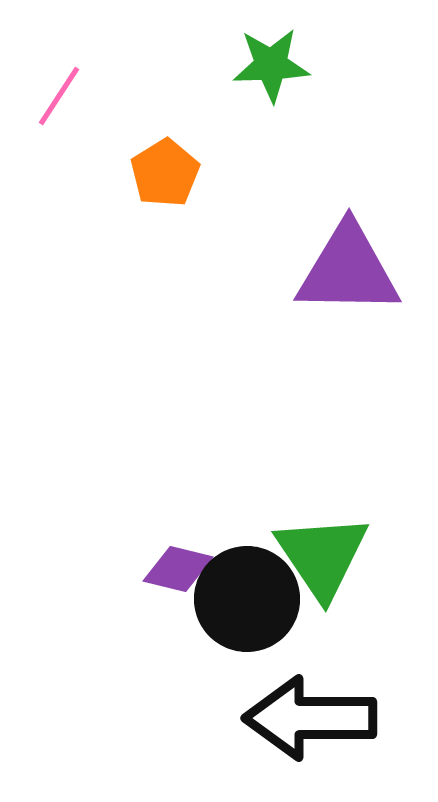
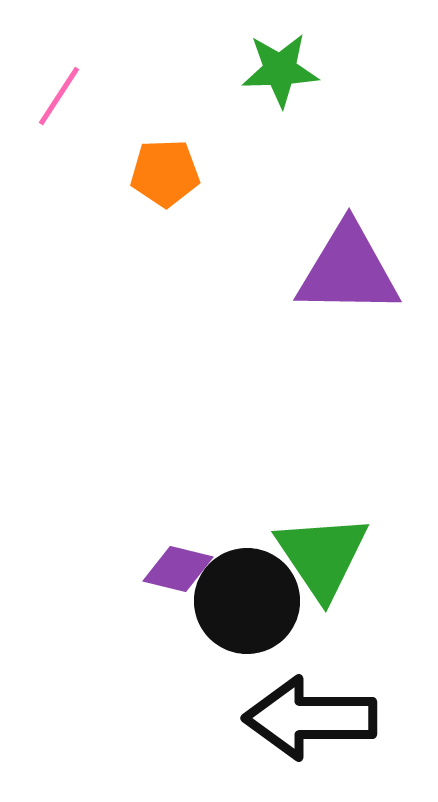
green star: moved 9 px right, 5 px down
orange pentagon: rotated 30 degrees clockwise
black circle: moved 2 px down
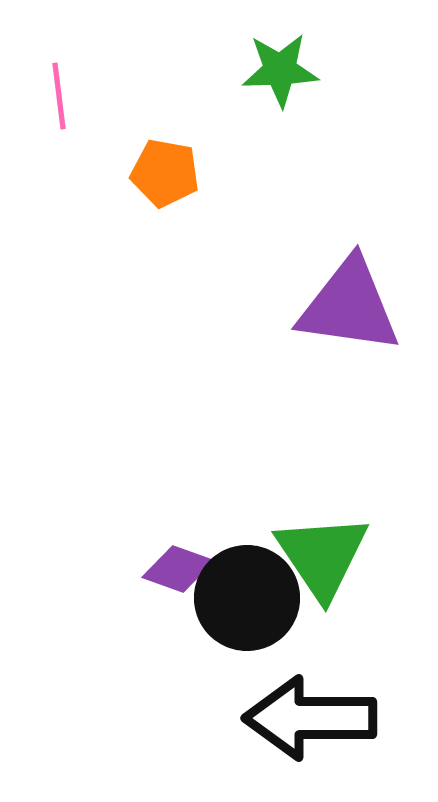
pink line: rotated 40 degrees counterclockwise
orange pentagon: rotated 12 degrees clockwise
purple triangle: moved 1 px right, 36 px down; rotated 7 degrees clockwise
purple diamond: rotated 6 degrees clockwise
black circle: moved 3 px up
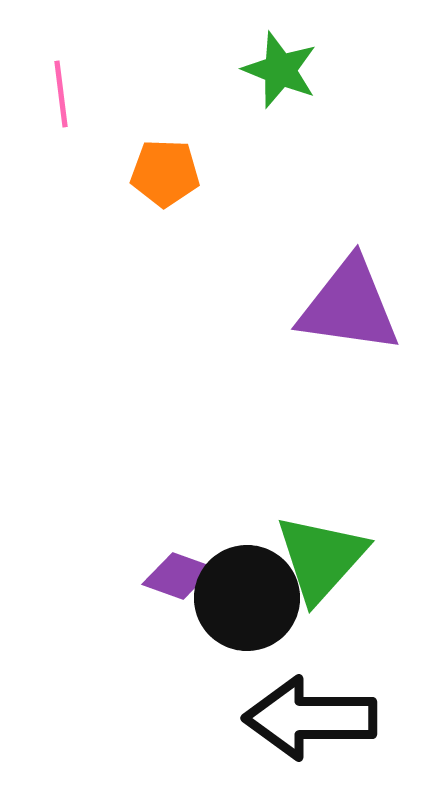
green star: rotated 24 degrees clockwise
pink line: moved 2 px right, 2 px up
orange pentagon: rotated 8 degrees counterclockwise
green triangle: moved 1 px left, 2 px down; rotated 16 degrees clockwise
purple diamond: moved 7 px down
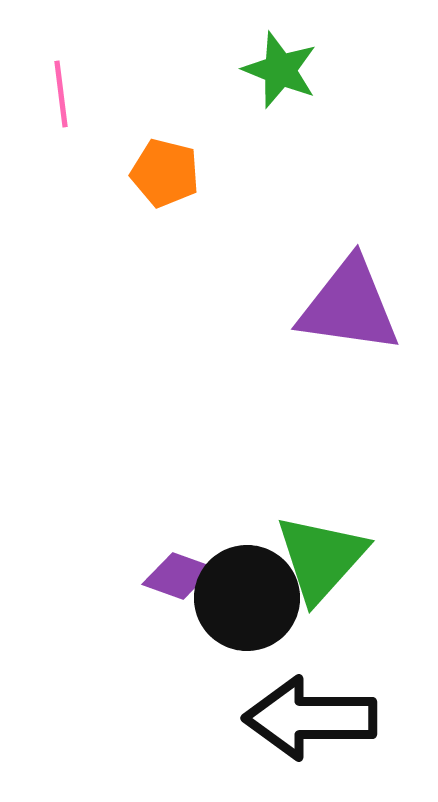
orange pentagon: rotated 12 degrees clockwise
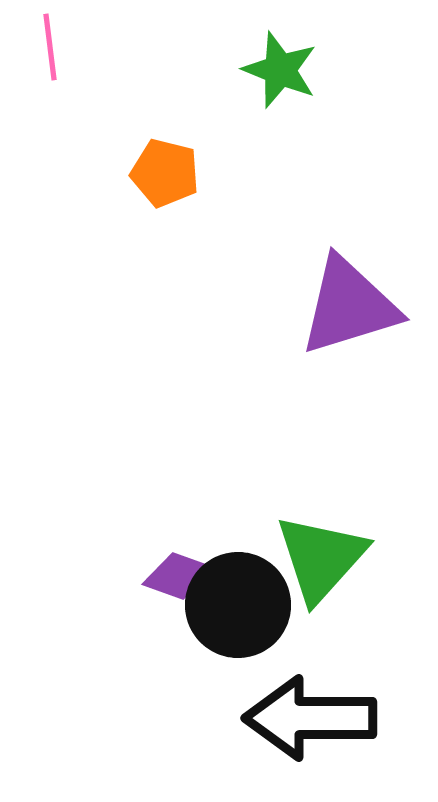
pink line: moved 11 px left, 47 px up
purple triangle: rotated 25 degrees counterclockwise
black circle: moved 9 px left, 7 px down
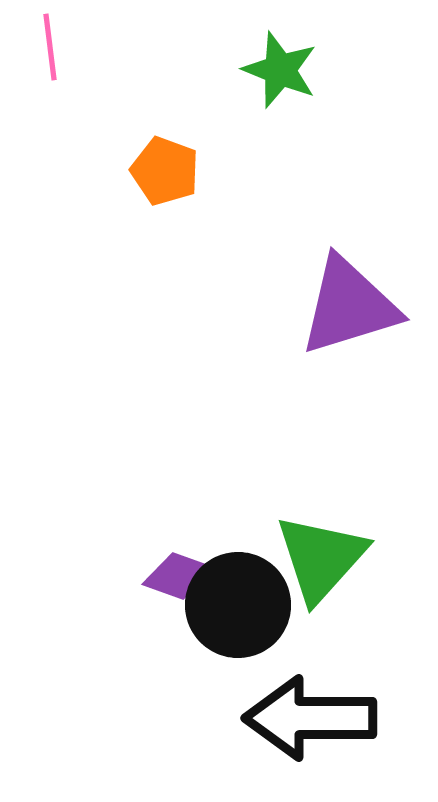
orange pentagon: moved 2 px up; rotated 6 degrees clockwise
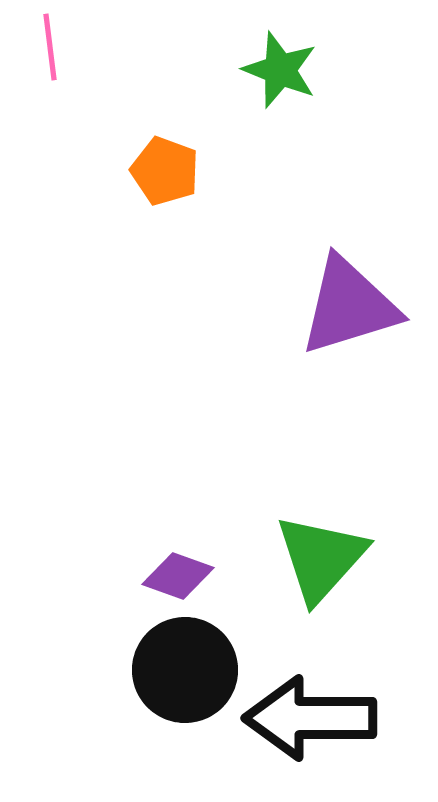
black circle: moved 53 px left, 65 px down
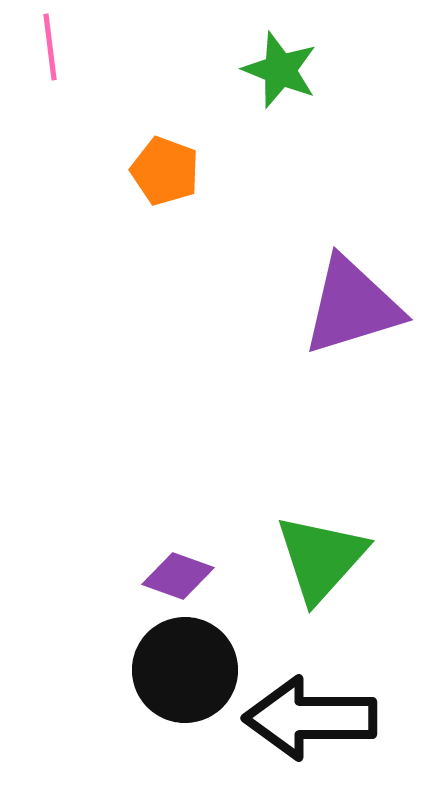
purple triangle: moved 3 px right
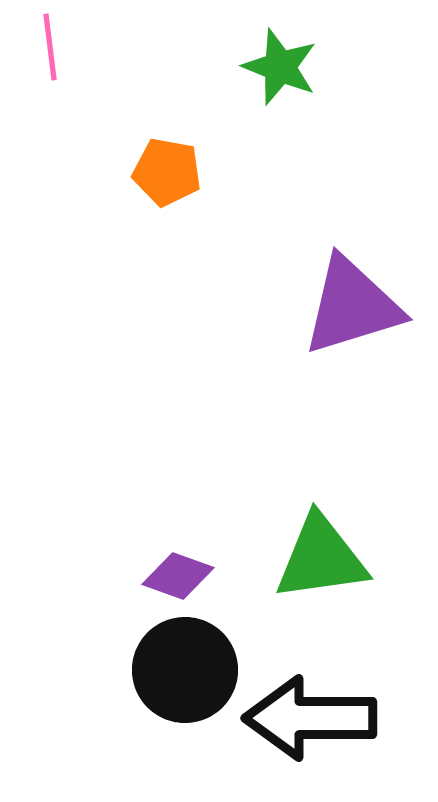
green star: moved 3 px up
orange pentagon: moved 2 px right, 1 px down; rotated 10 degrees counterclockwise
green triangle: rotated 40 degrees clockwise
